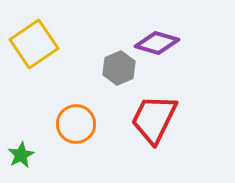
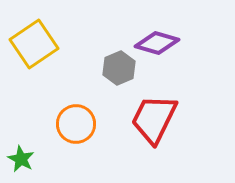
green star: moved 4 px down; rotated 16 degrees counterclockwise
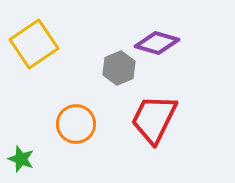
green star: rotated 8 degrees counterclockwise
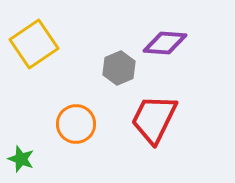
purple diamond: moved 8 px right; rotated 12 degrees counterclockwise
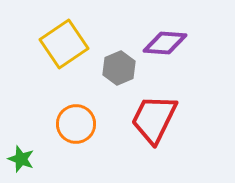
yellow square: moved 30 px right
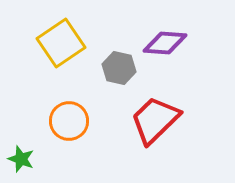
yellow square: moved 3 px left, 1 px up
gray hexagon: rotated 24 degrees counterclockwise
red trapezoid: moved 1 px right, 1 px down; rotated 20 degrees clockwise
orange circle: moved 7 px left, 3 px up
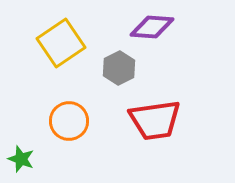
purple diamond: moved 13 px left, 16 px up
gray hexagon: rotated 20 degrees clockwise
red trapezoid: rotated 144 degrees counterclockwise
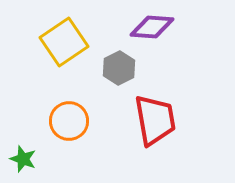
yellow square: moved 3 px right, 1 px up
red trapezoid: rotated 92 degrees counterclockwise
green star: moved 2 px right
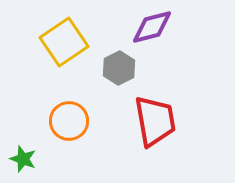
purple diamond: rotated 18 degrees counterclockwise
red trapezoid: moved 1 px down
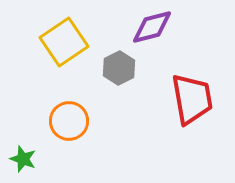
red trapezoid: moved 37 px right, 22 px up
